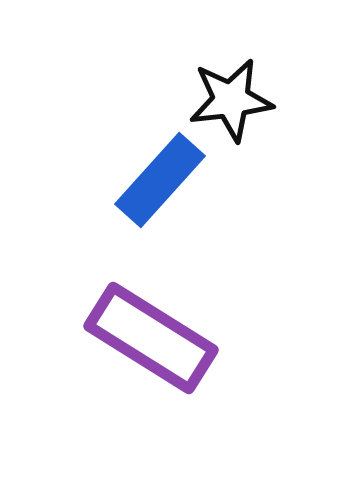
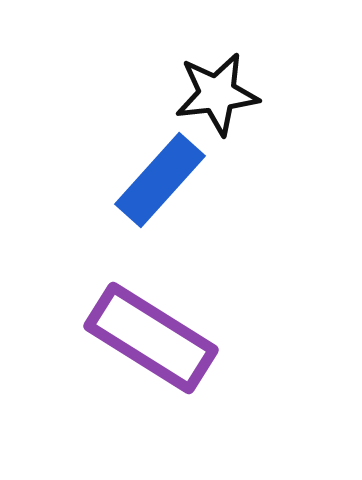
black star: moved 14 px left, 6 px up
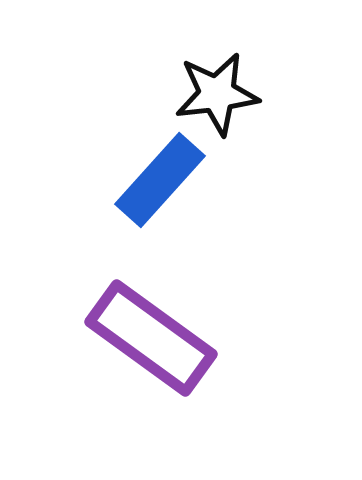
purple rectangle: rotated 4 degrees clockwise
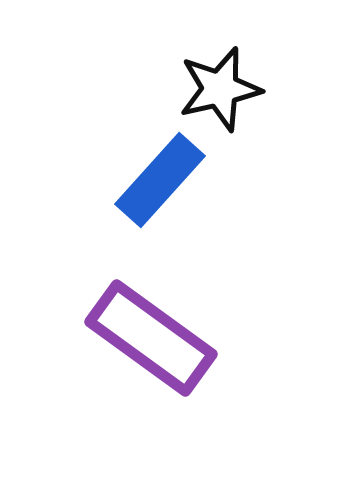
black star: moved 3 px right, 5 px up; rotated 6 degrees counterclockwise
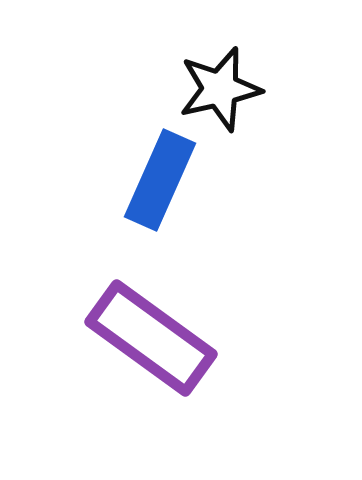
blue rectangle: rotated 18 degrees counterclockwise
